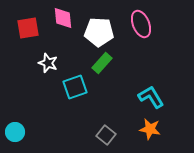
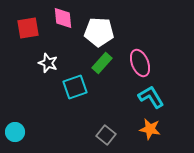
pink ellipse: moved 1 px left, 39 px down
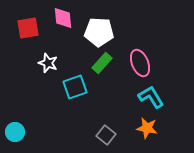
orange star: moved 3 px left, 1 px up
